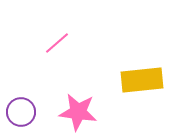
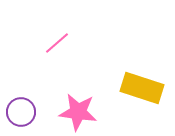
yellow rectangle: moved 8 px down; rotated 24 degrees clockwise
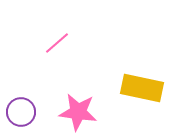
yellow rectangle: rotated 6 degrees counterclockwise
